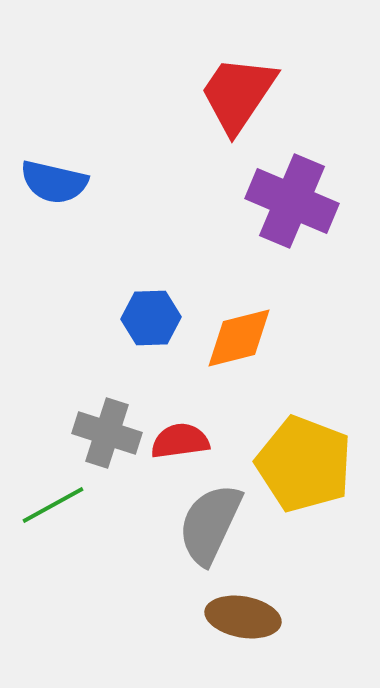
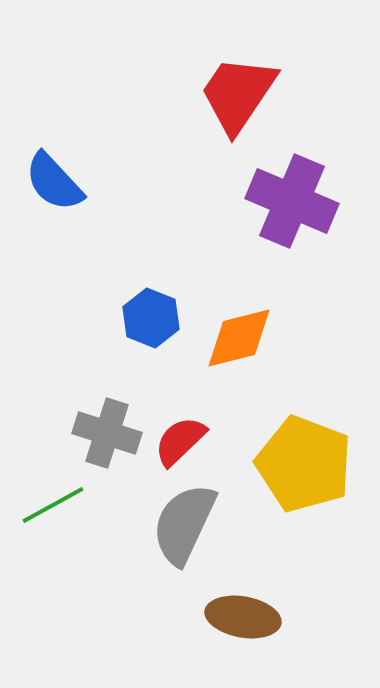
blue semicircle: rotated 34 degrees clockwise
blue hexagon: rotated 24 degrees clockwise
red semicircle: rotated 36 degrees counterclockwise
gray semicircle: moved 26 px left
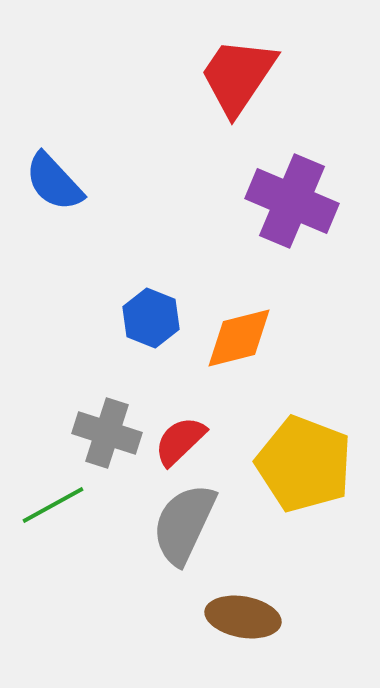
red trapezoid: moved 18 px up
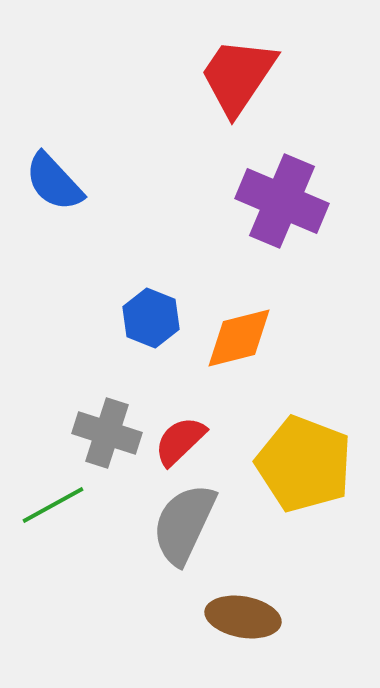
purple cross: moved 10 px left
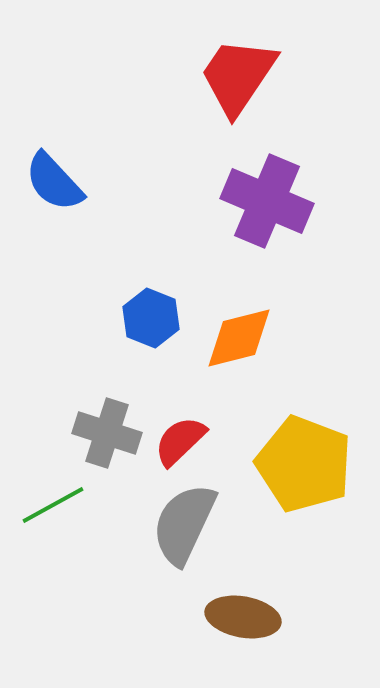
purple cross: moved 15 px left
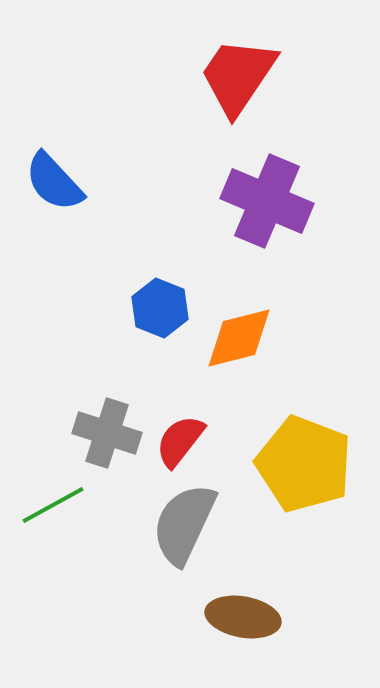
blue hexagon: moved 9 px right, 10 px up
red semicircle: rotated 8 degrees counterclockwise
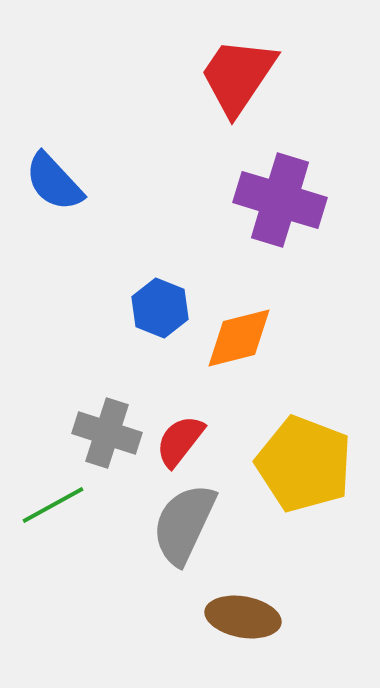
purple cross: moved 13 px right, 1 px up; rotated 6 degrees counterclockwise
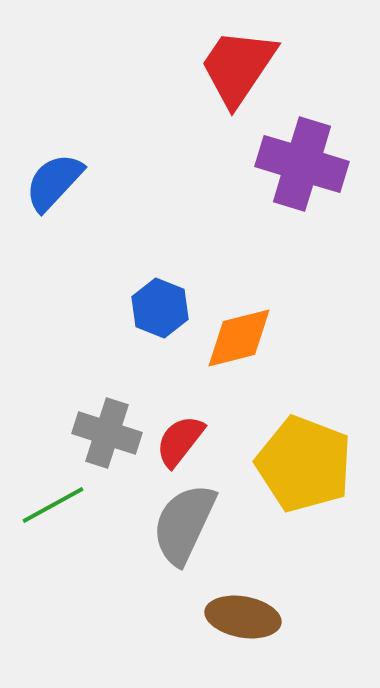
red trapezoid: moved 9 px up
blue semicircle: rotated 86 degrees clockwise
purple cross: moved 22 px right, 36 px up
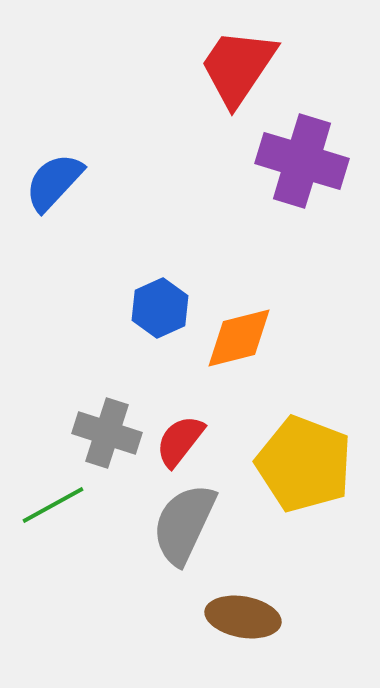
purple cross: moved 3 px up
blue hexagon: rotated 14 degrees clockwise
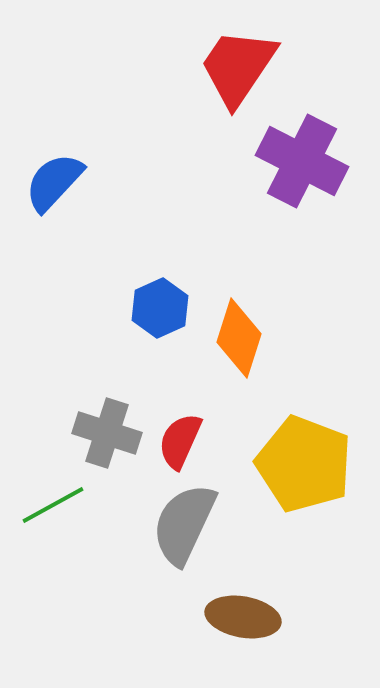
purple cross: rotated 10 degrees clockwise
orange diamond: rotated 58 degrees counterclockwise
red semicircle: rotated 14 degrees counterclockwise
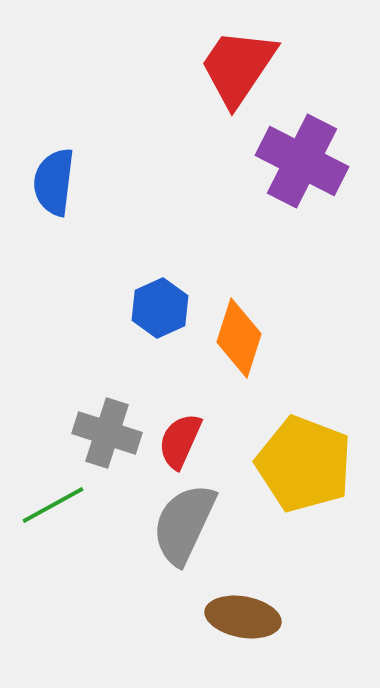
blue semicircle: rotated 36 degrees counterclockwise
